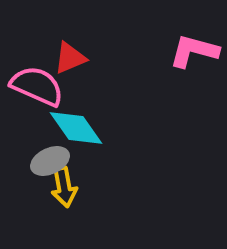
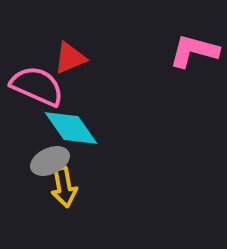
cyan diamond: moved 5 px left
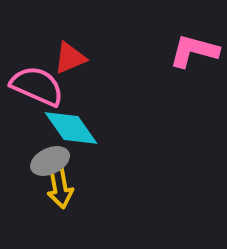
yellow arrow: moved 4 px left, 1 px down
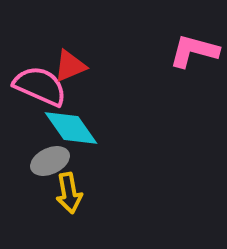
red triangle: moved 8 px down
pink semicircle: moved 3 px right
yellow arrow: moved 9 px right, 5 px down
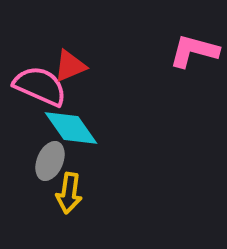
gray ellipse: rotated 42 degrees counterclockwise
yellow arrow: rotated 18 degrees clockwise
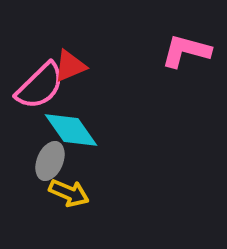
pink L-shape: moved 8 px left
pink semicircle: rotated 112 degrees clockwise
cyan diamond: moved 2 px down
yellow arrow: rotated 75 degrees counterclockwise
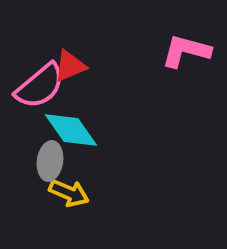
pink semicircle: rotated 4 degrees clockwise
gray ellipse: rotated 15 degrees counterclockwise
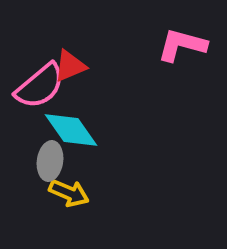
pink L-shape: moved 4 px left, 6 px up
